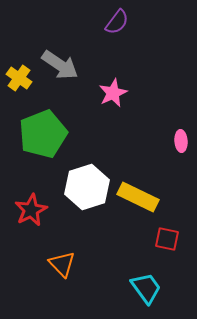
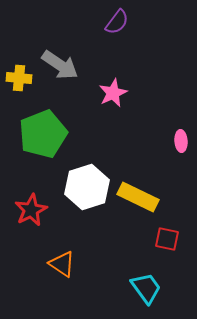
yellow cross: rotated 30 degrees counterclockwise
orange triangle: rotated 12 degrees counterclockwise
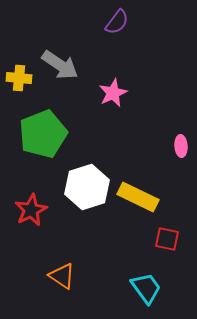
pink ellipse: moved 5 px down
orange triangle: moved 12 px down
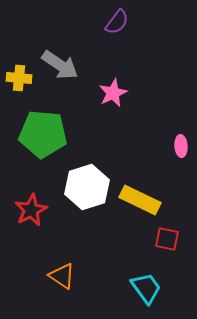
green pentagon: rotated 27 degrees clockwise
yellow rectangle: moved 2 px right, 3 px down
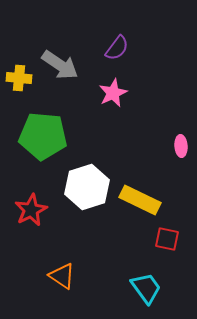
purple semicircle: moved 26 px down
green pentagon: moved 2 px down
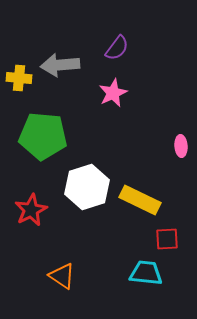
gray arrow: rotated 141 degrees clockwise
red square: rotated 15 degrees counterclockwise
cyan trapezoid: moved 15 px up; rotated 48 degrees counterclockwise
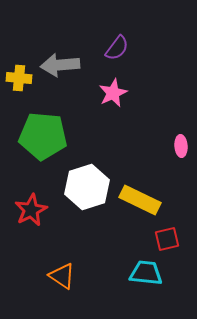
red square: rotated 10 degrees counterclockwise
